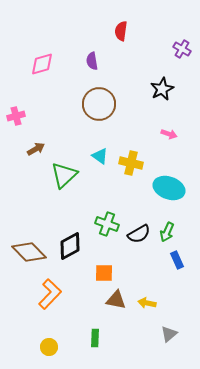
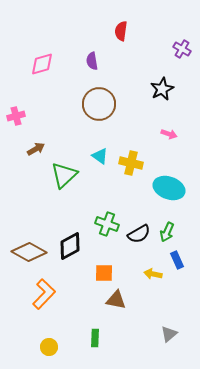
brown diamond: rotated 16 degrees counterclockwise
orange L-shape: moved 6 px left
yellow arrow: moved 6 px right, 29 px up
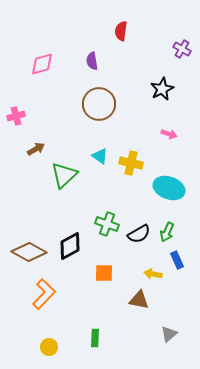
brown triangle: moved 23 px right
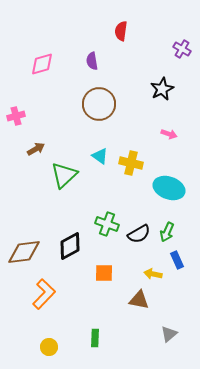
brown diamond: moved 5 px left; rotated 36 degrees counterclockwise
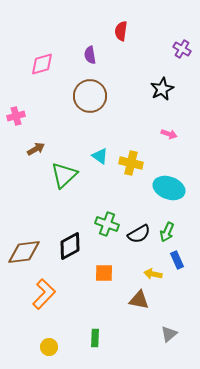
purple semicircle: moved 2 px left, 6 px up
brown circle: moved 9 px left, 8 px up
